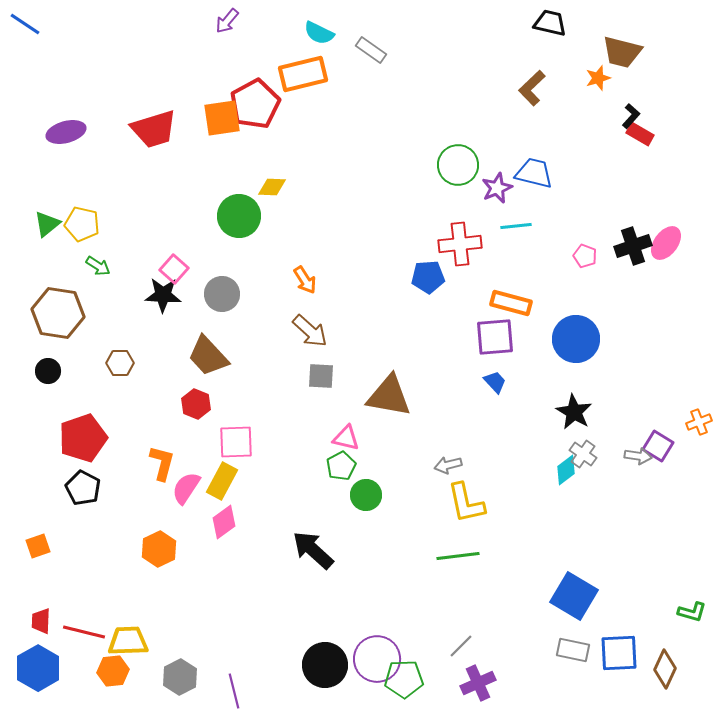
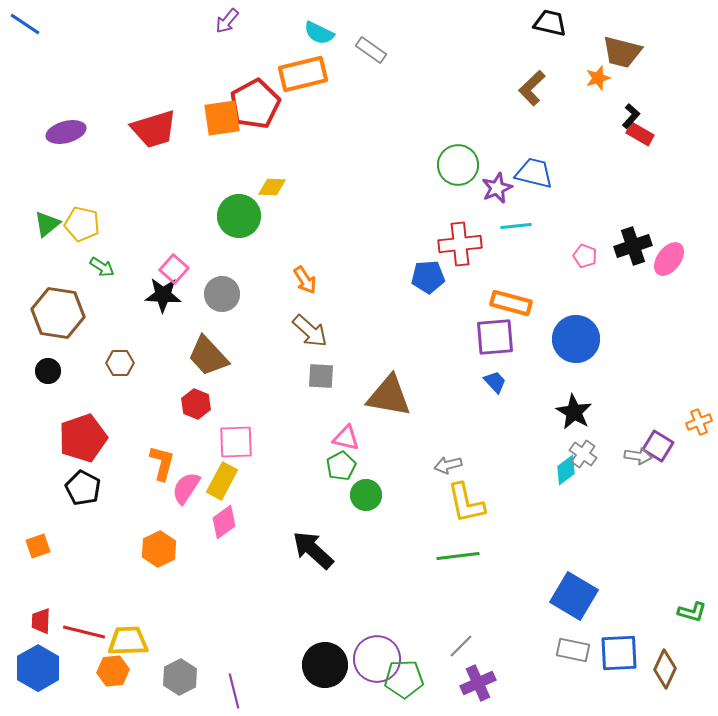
pink ellipse at (666, 243): moved 3 px right, 16 px down
green arrow at (98, 266): moved 4 px right, 1 px down
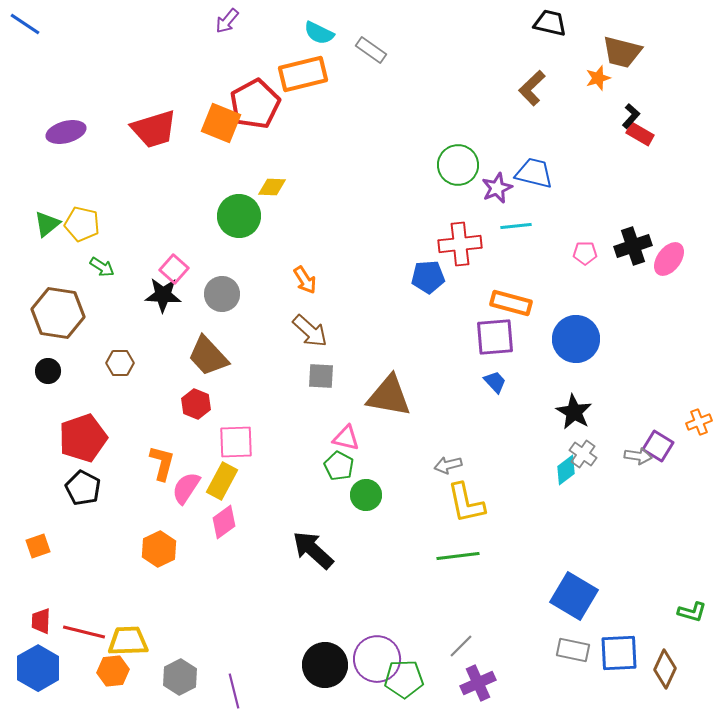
orange square at (222, 118): moved 1 px left, 5 px down; rotated 30 degrees clockwise
pink pentagon at (585, 256): moved 3 px up; rotated 20 degrees counterclockwise
green pentagon at (341, 466): moved 2 px left; rotated 16 degrees counterclockwise
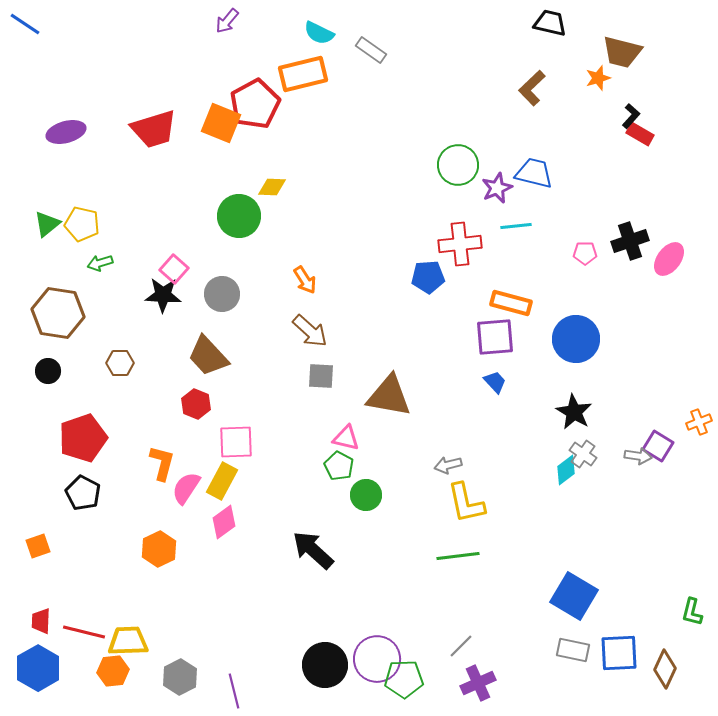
black cross at (633, 246): moved 3 px left, 5 px up
green arrow at (102, 267): moved 2 px left, 4 px up; rotated 130 degrees clockwise
black pentagon at (83, 488): moved 5 px down
green L-shape at (692, 612): rotated 88 degrees clockwise
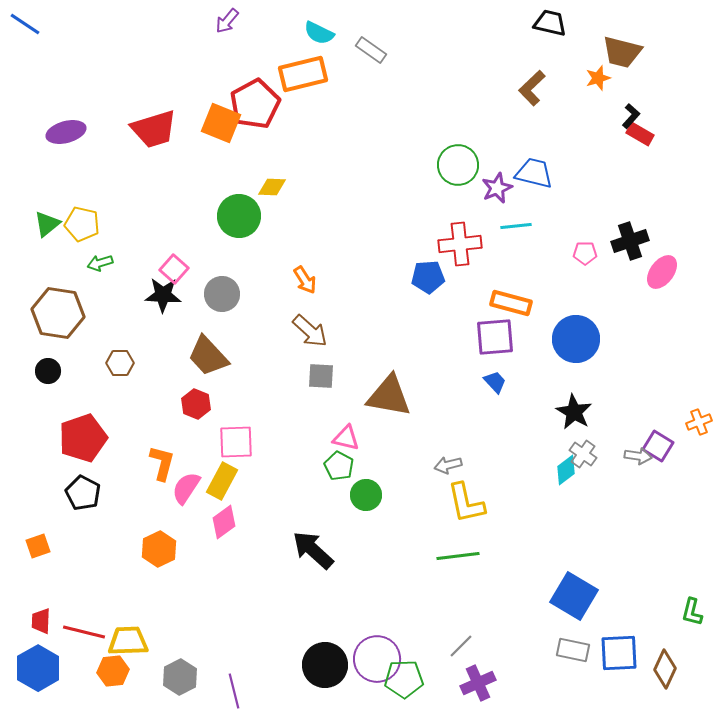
pink ellipse at (669, 259): moved 7 px left, 13 px down
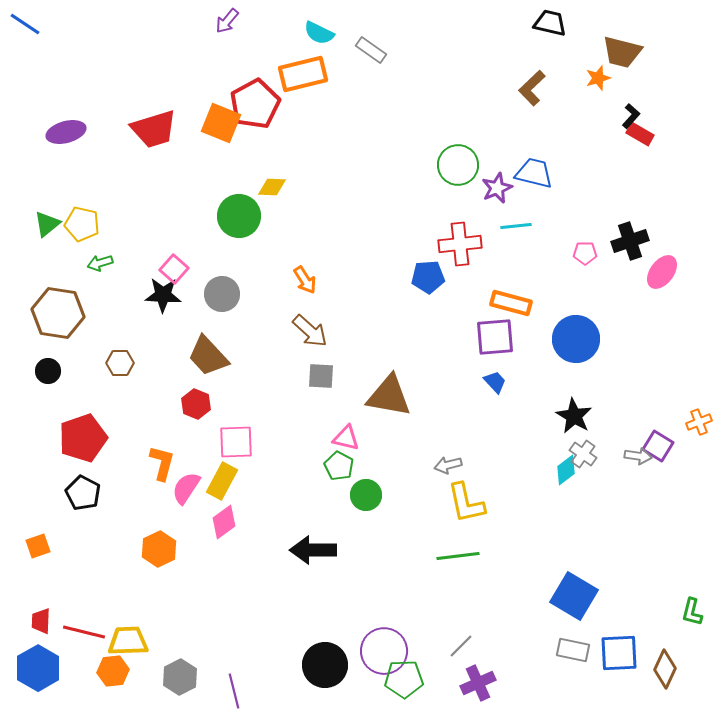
black star at (574, 412): moved 4 px down
black arrow at (313, 550): rotated 42 degrees counterclockwise
purple circle at (377, 659): moved 7 px right, 8 px up
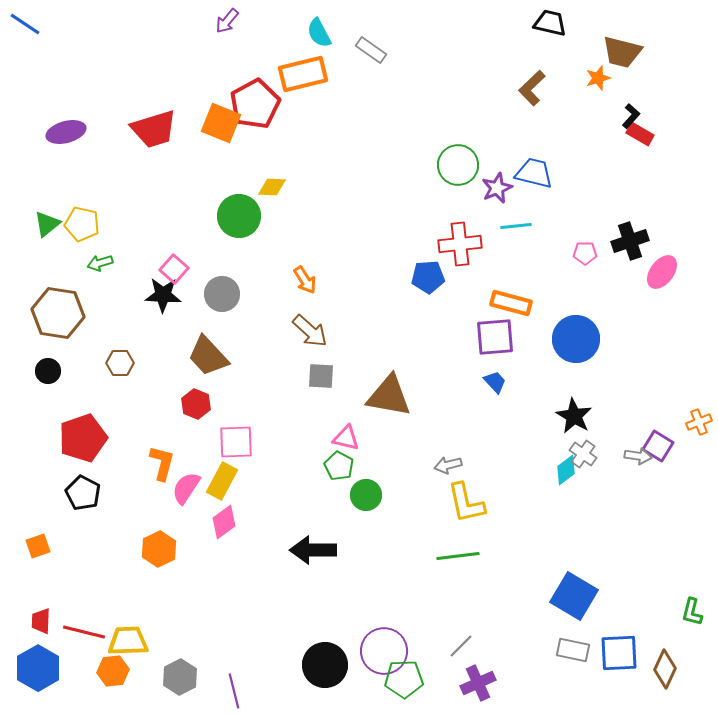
cyan semicircle at (319, 33): rotated 36 degrees clockwise
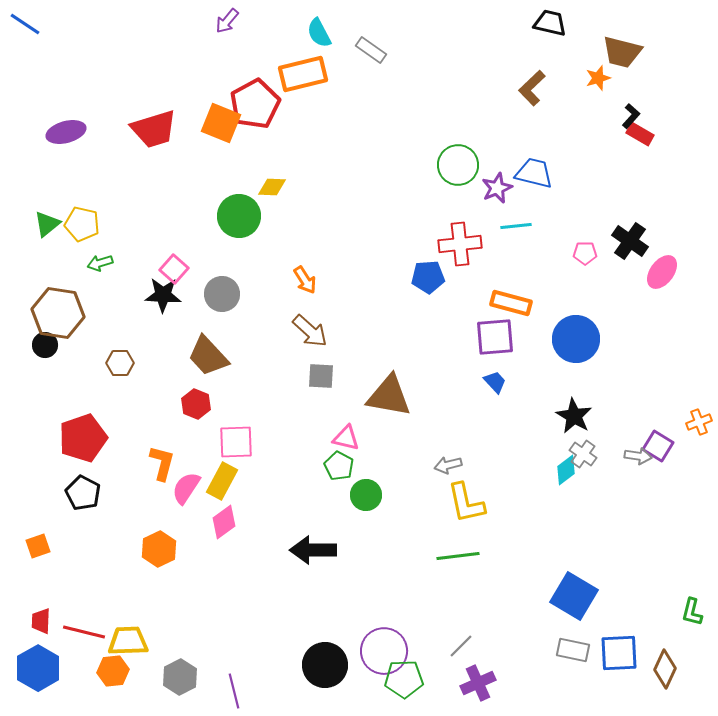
black cross at (630, 241): rotated 36 degrees counterclockwise
black circle at (48, 371): moved 3 px left, 26 px up
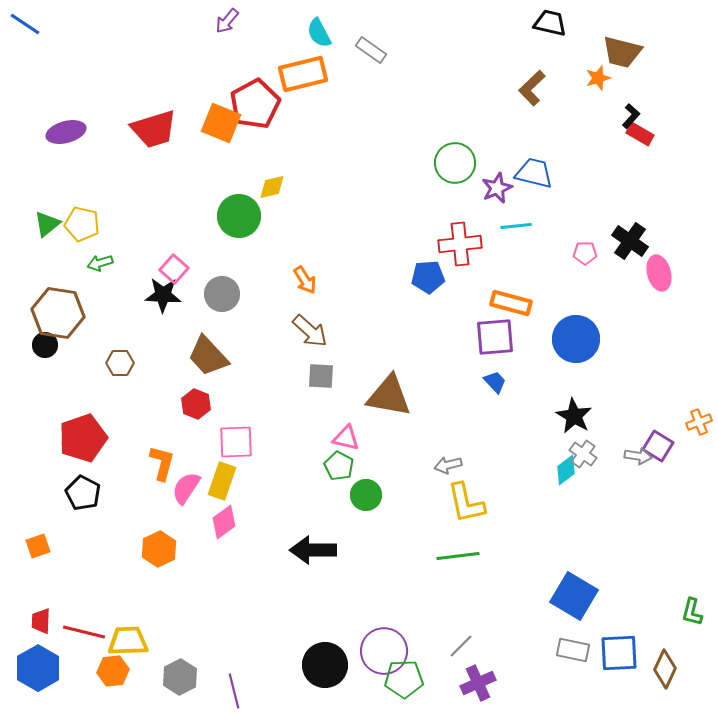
green circle at (458, 165): moved 3 px left, 2 px up
yellow diamond at (272, 187): rotated 16 degrees counterclockwise
pink ellipse at (662, 272): moved 3 px left, 1 px down; rotated 52 degrees counterclockwise
yellow rectangle at (222, 481): rotated 9 degrees counterclockwise
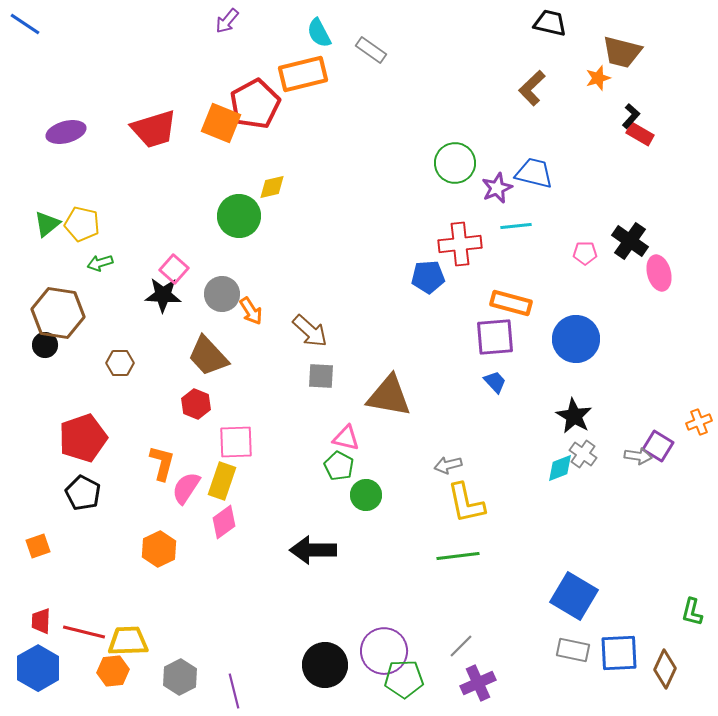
orange arrow at (305, 280): moved 54 px left, 31 px down
cyan diamond at (566, 470): moved 6 px left, 2 px up; rotated 16 degrees clockwise
